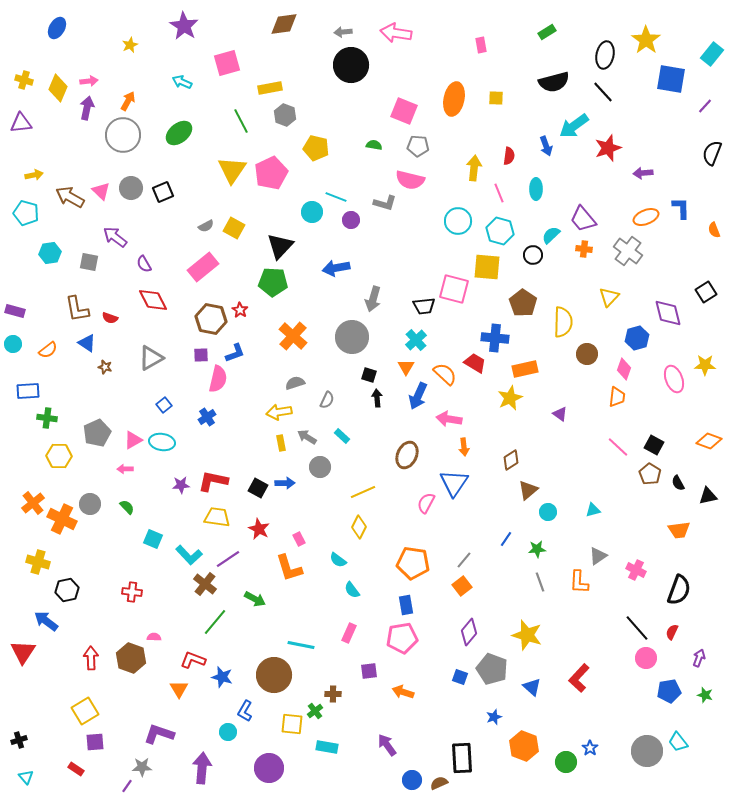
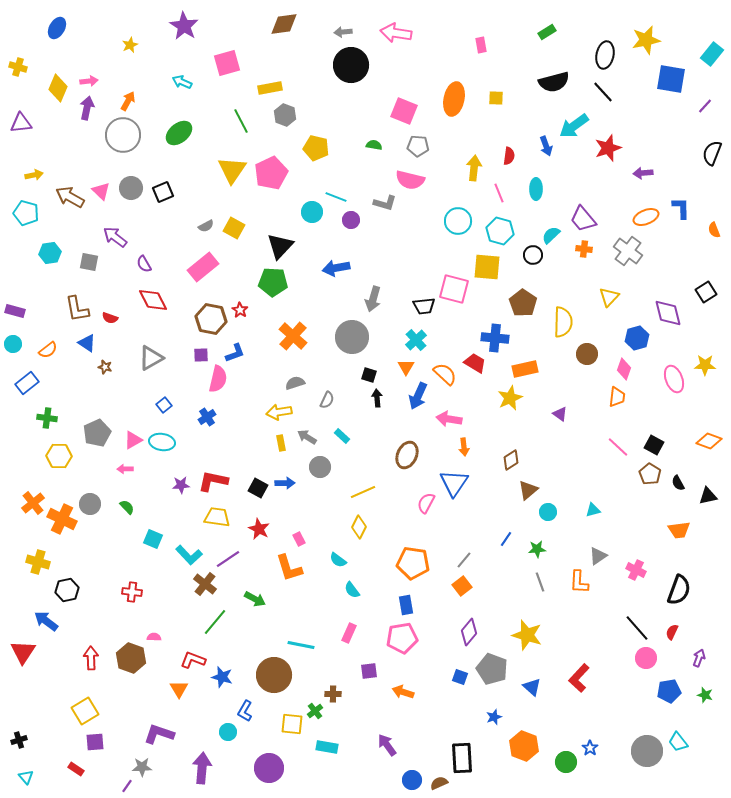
yellow star at (646, 40): rotated 24 degrees clockwise
yellow cross at (24, 80): moved 6 px left, 13 px up
blue rectangle at (28, 391): moved 1 px left, 8 px up; rotated 35 degrees counterclockwise
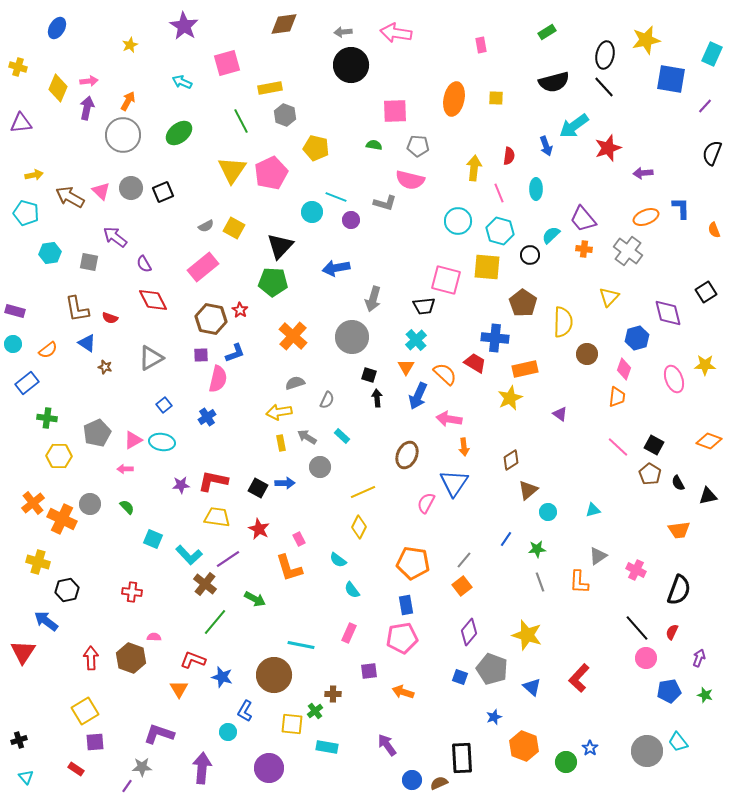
cyan rectangle at (712, 54): rotated 15 degrees counterclockwise
black line at (603, 92): moved 1 px right, 5 px up
pink square at (404, 111): moved 9 px left; rotated 24 degrees counterclockwise
black circle at (533, 255): moved 3 px left
pink square at (454, 289): moved 8 px left, 9 px up
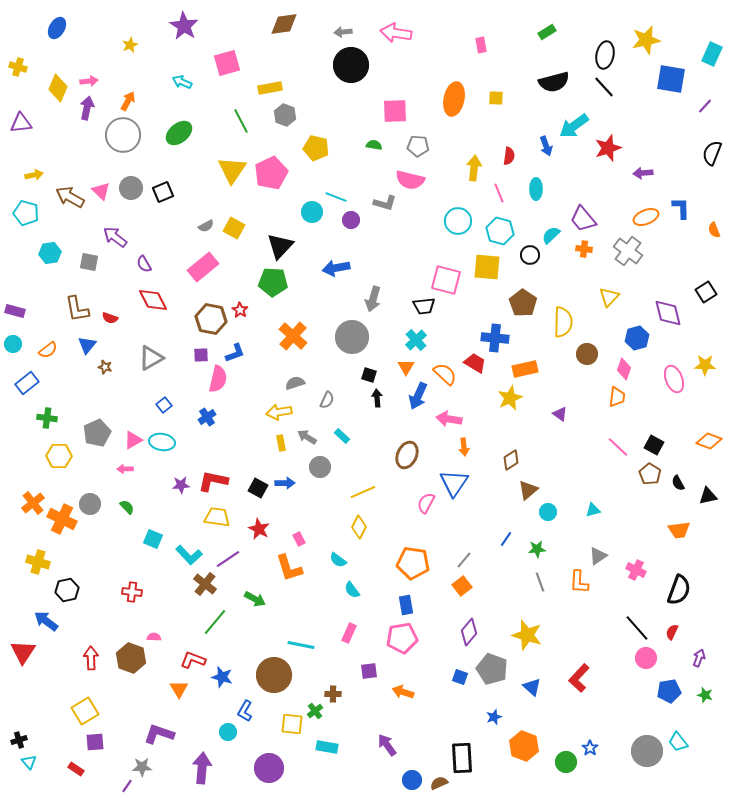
blue triangle at (87, 343): moved 2 px down; rotated 36 degrees clockwise
cyan triangle at (26, 777): moved 3 px right, 15 px up
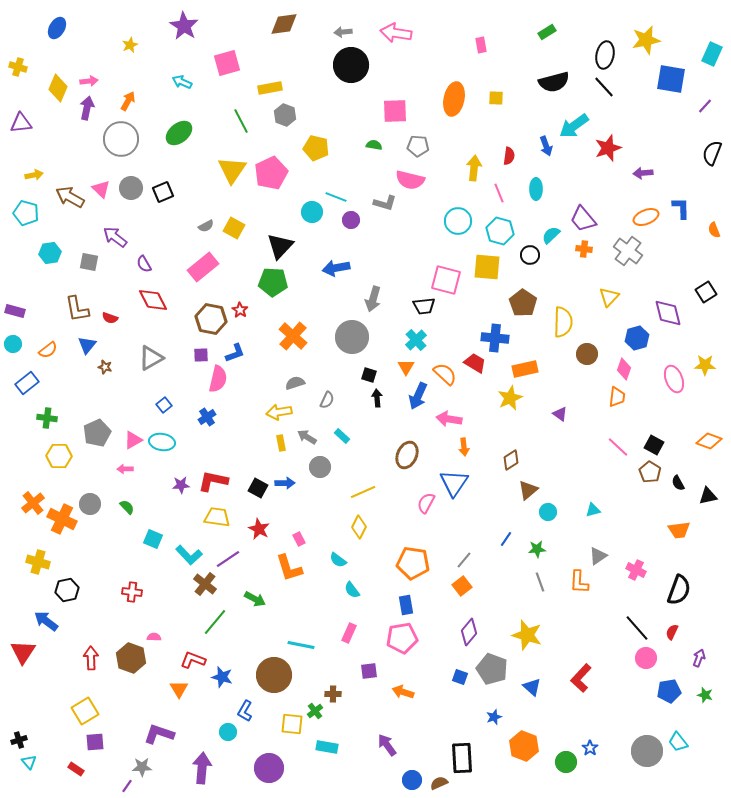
gray circle at (123, 135): moved 2 px left, 4 px down
pink triangle at (101, 191): moved 2 px up
brown pentagon at (650, 474): moved 2 px up
red L-shape at (579, 678): moved 2 px right
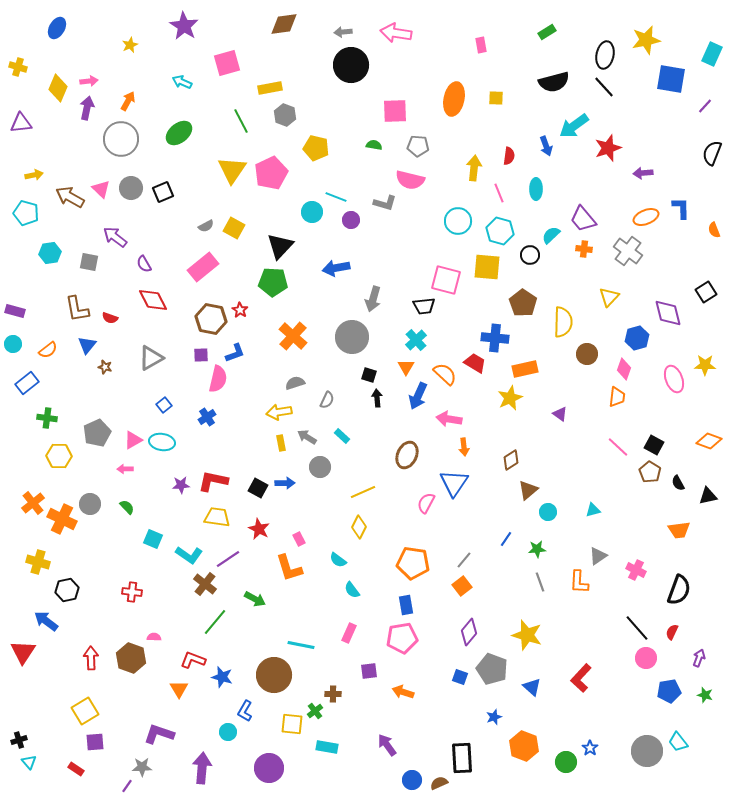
cyan L-shape at (189, 555): rotated 12 degrees counterclockwise
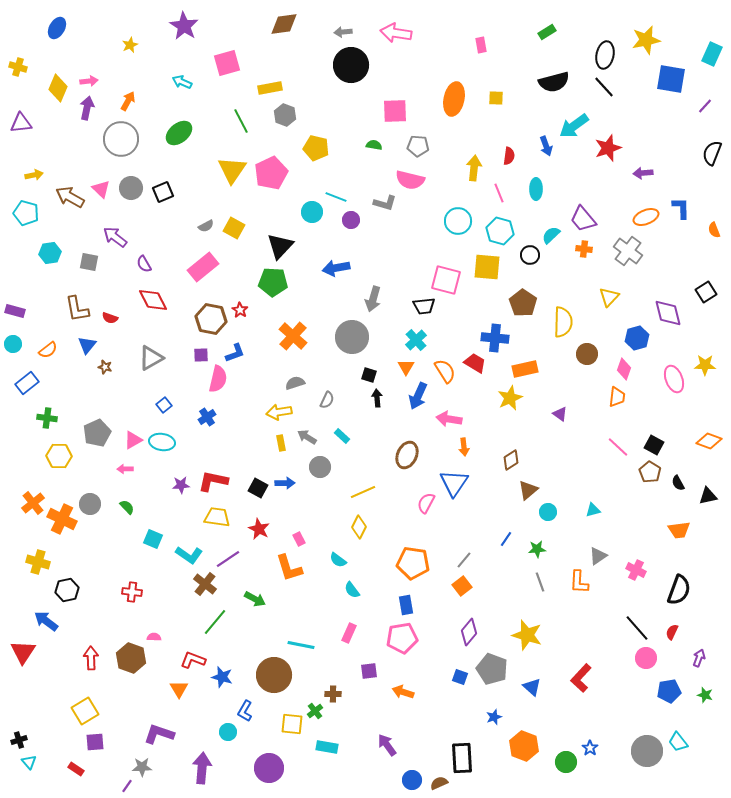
orange semicircle at (445, 374): moved 3 px up; rotated 15 degrees clockwise
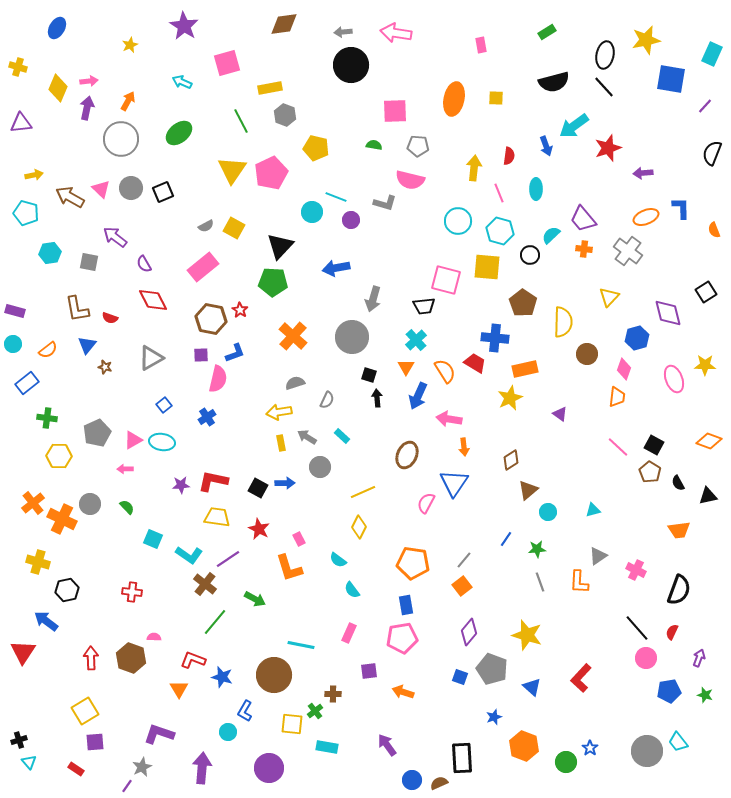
gray star at (142, 767): rotated 24 degrees counterclockwise
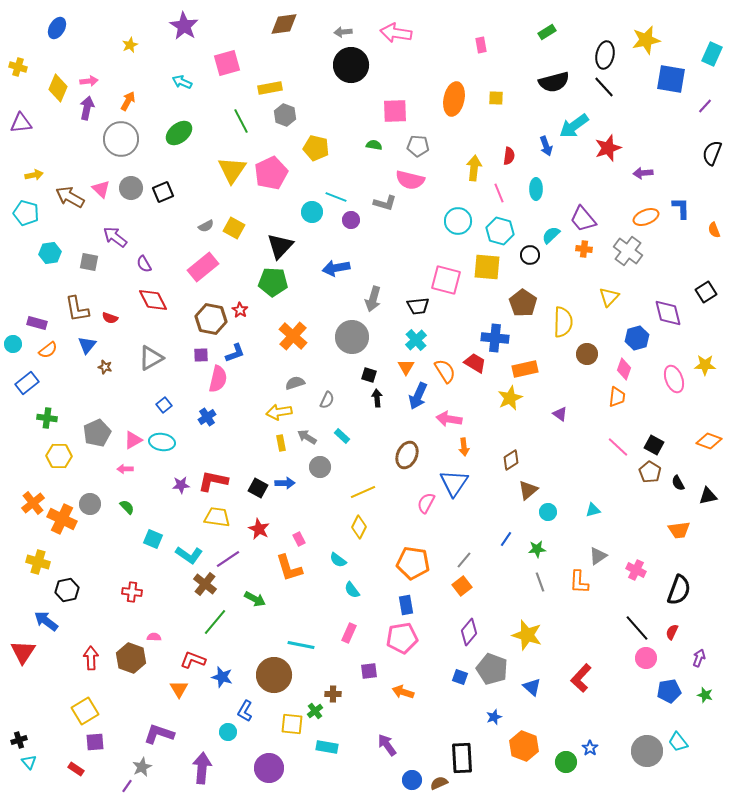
black trapezoid at (424, 306): moved 6 px left
purple rectangle at (15, 311): moved 22 px right, 12 px down
